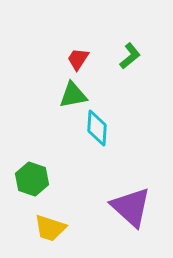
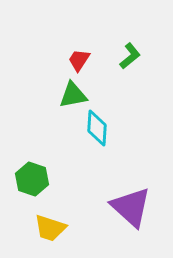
red trapezoid: moved 1 px right, 1 px down
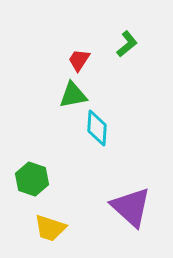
green L-shape: moved 3 px left, 12 px up
